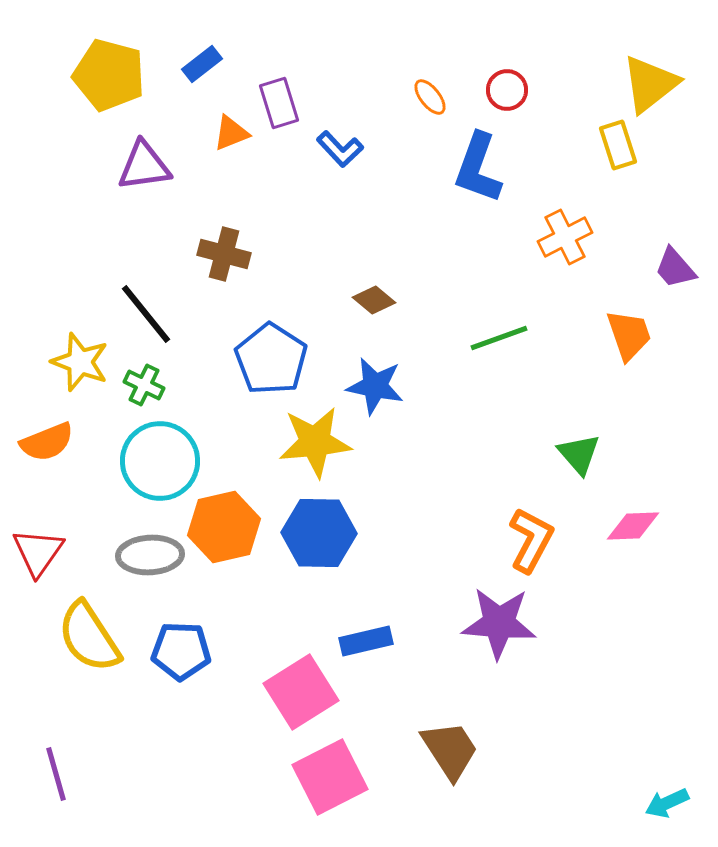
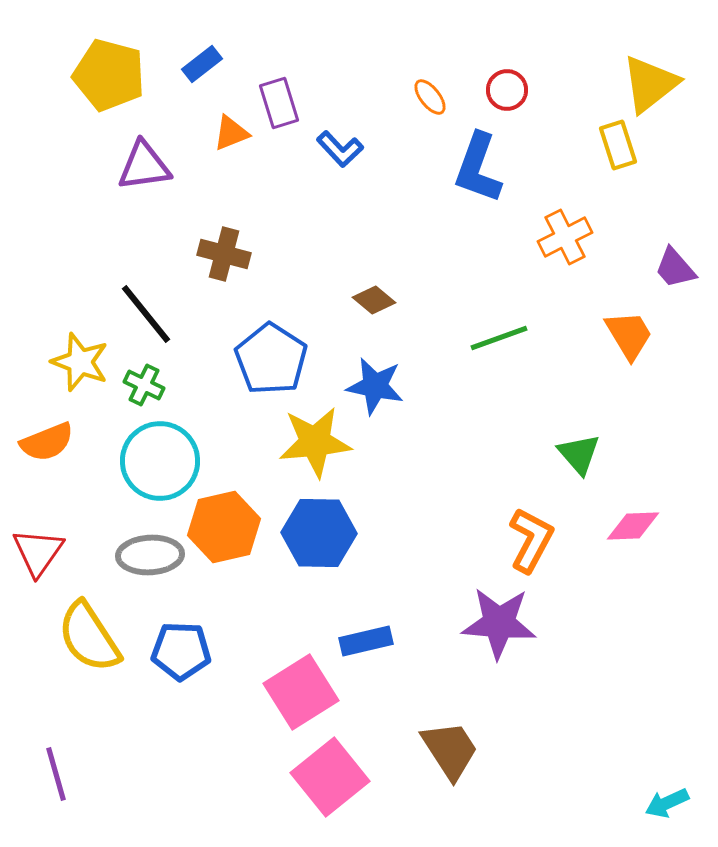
orange trapezoid at (629, 335): rotated 12 degrees counterclockwise
pink square at (330, 777): rotated 12 degrees counterclockwise
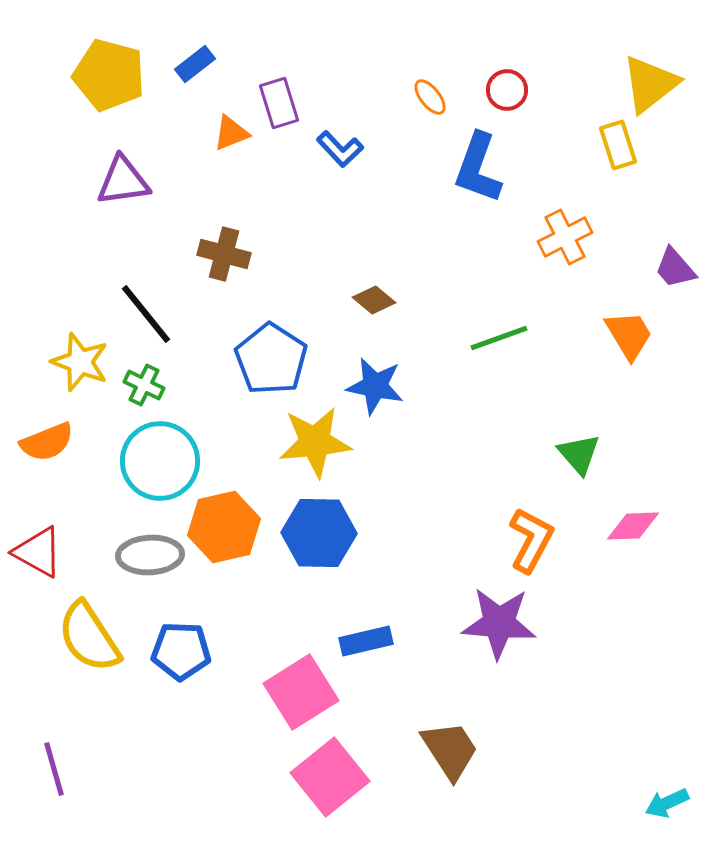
blue rectangle at (202, 64): moved 7 px left
purple triangle at (144, 166): moved 21 px left, 15 px down
red triangle at (38, 552): rotated 36 degrees counterclockwise
purple line at (56, 774): moved 2 px left, 5 px up
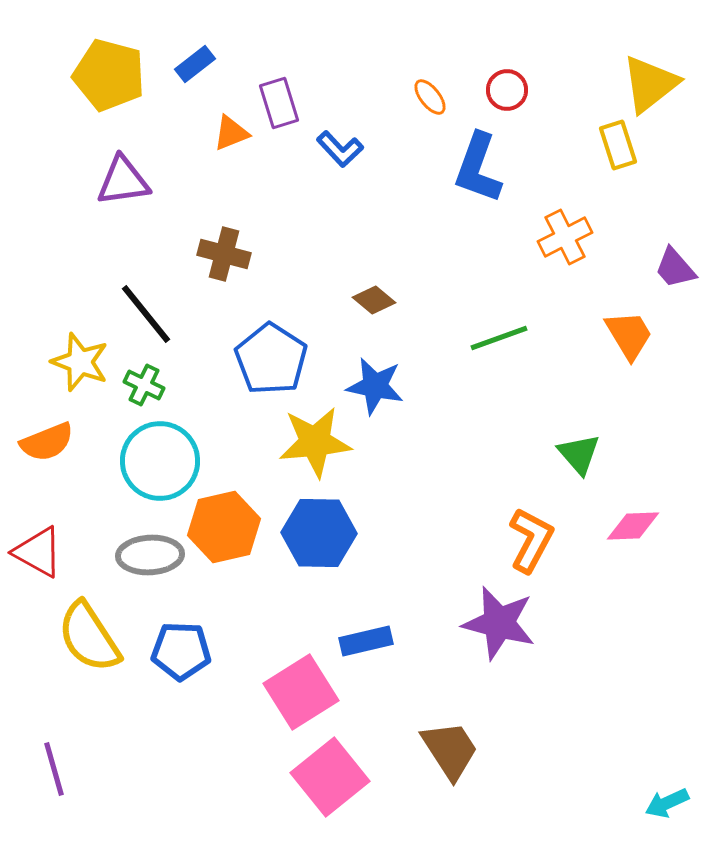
purple star at (499, 623): rotated 10 degrees clockwise
